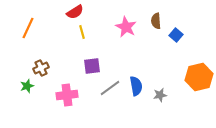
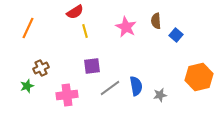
yellow line: moved 3 px right, 1 px up
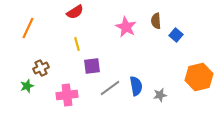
yellow line: moved 8 px left, 13 px down
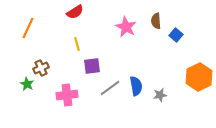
orange hexagon: rotated 12 degrees counterclockwise
green star: moved 2 px up; rotated 24 degrees counterclockwise
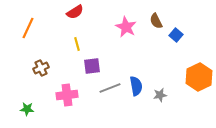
brown semicircle: rotated 21 degrees counterclockwise
green star: moved 25 px down; rotated 24 degrees counterclockwise
gray line: rotated 15 degrees clockwise
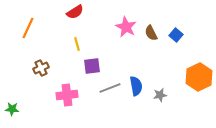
brown semicircle: moved 5 px left, 12 px down
green star: moved 15 px left
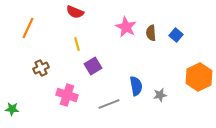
red semicircle: rotated 54 degrees clockwise
brown semicircle: rotated 21 degrees clockwise
purple square: moved 1 px right; rotated 24 degrees counterclockwise
gray line: moved 1 px left, 16 px down
pink cross: rotated 25 degrees clockwise
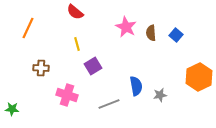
red semicircle: rotated 18 degrees clockwise
brown cross: rotated 28 degrees clockwise
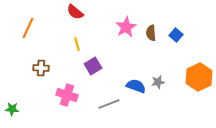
pink star: rotated 15 degrees clockwise
blue semicircle: rotated 60 degrees counterclockwise
gray star: moved 2 px left, 13 px up
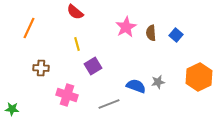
orange line: moved 1 px right
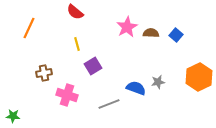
pink star: moved 1 px right
brown semicircle: rotated 98 degrees clockwise
brown cross: moved 3 px right, 5 px down; rotated 14 degrees counterclockwise
blue semicircle: moved 2 px down
green star: moved 1 px right, 7 px down
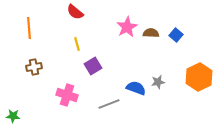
orange line: rotated 30 degrees counterclockwise
brown cross: moved 10 px left, 6 px up
